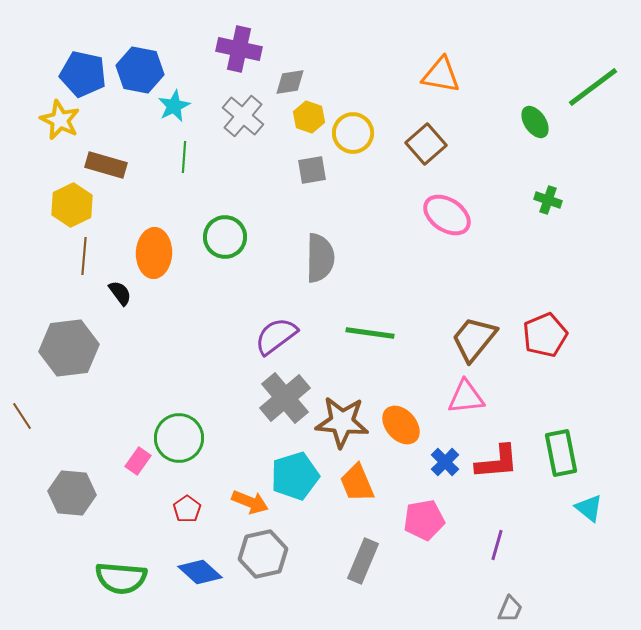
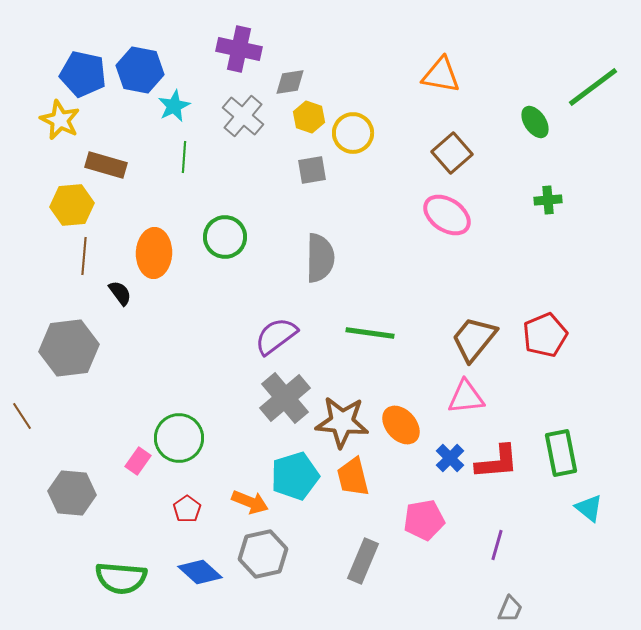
brown square at (426, 144): moved 26 px right, 9 px down
green cross at (548, 200): rotated 24 degrees counterclockwise
yellow hexagon at (72, 205): rotated 21 degrees clockwise
blue cross at (445, 462): moved 5 px right, 4 px up
orange trapezoid at (357, 483): moved 4 px left, 6 px up; rotated 9 degrees clockwise
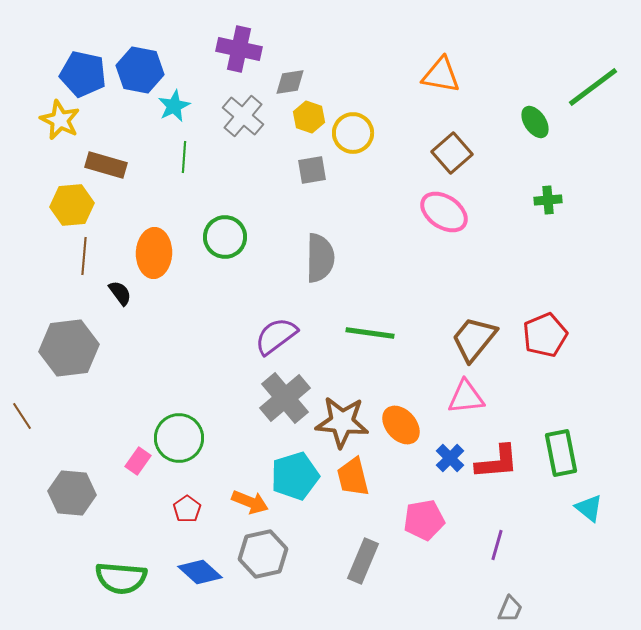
pink ellipse at (447, 215): moved 3 px left, 3 px up
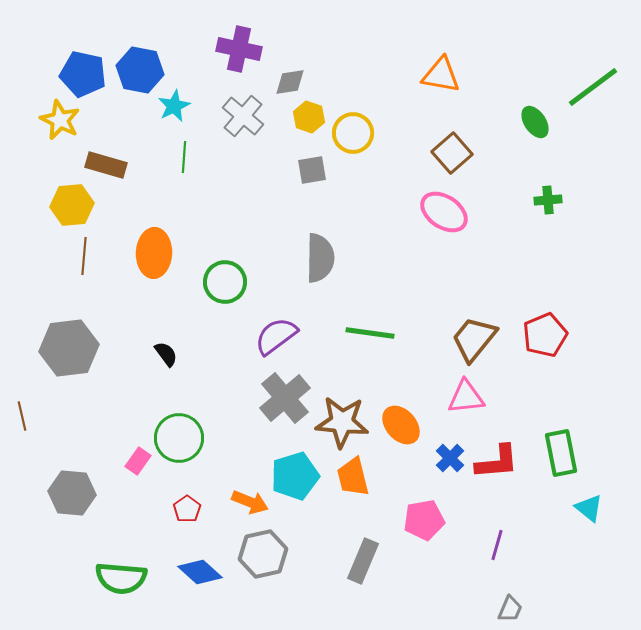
green circle at (225, 237): moved 45 px down
black semicircle at (120, 293): moved 46 px right, 61 px down
brown line at (22, 416): rotated 20 degrees clockwise
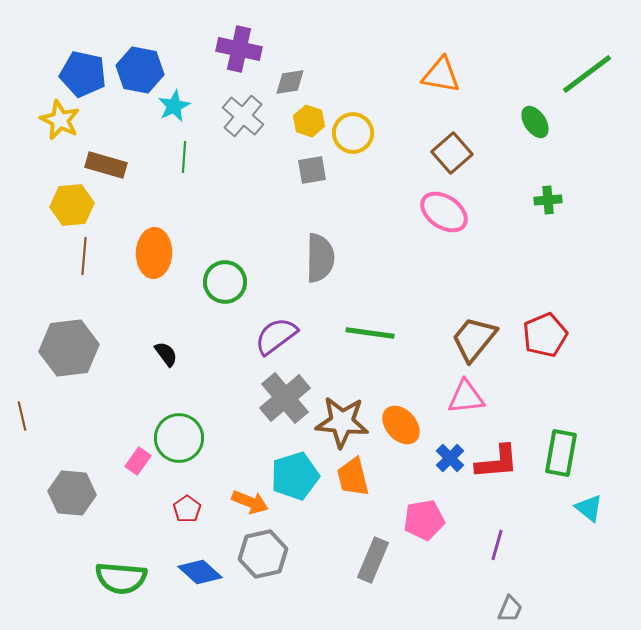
green line at (593, 87): moved 6 px left, 13 px up
yellow hexagon at (309, 117): moved 4 px down
green rectangle at (561, 453): rotated 21 degrees clockwise
gray rectangle at (363, 561): moved 10 px right, 1 px up
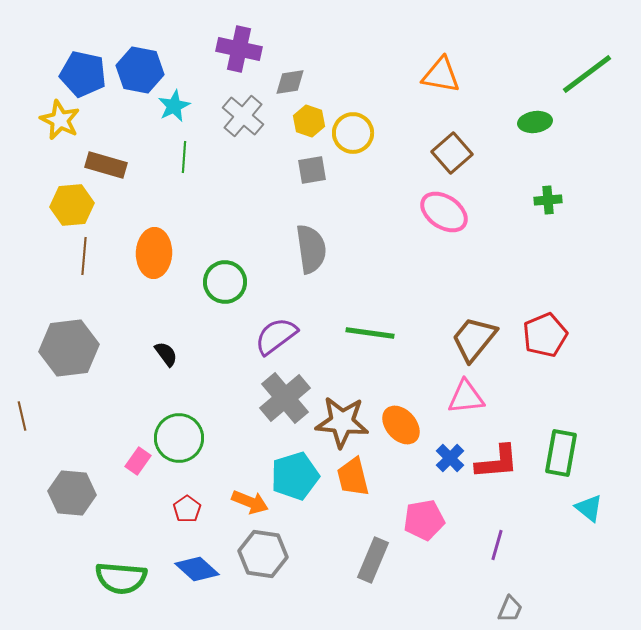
green ellipse at (535, 122): rotated 64 degrees counterclockwise
gray semicircle at (320, 258): moved 9 px left, 9 px up; rotated 9 degrees counterclockwise
gray hexagon at (263, 554): rotated 21 degrees clockwise
blue diamond at (200, 572): moved 3 px left, 3 px up
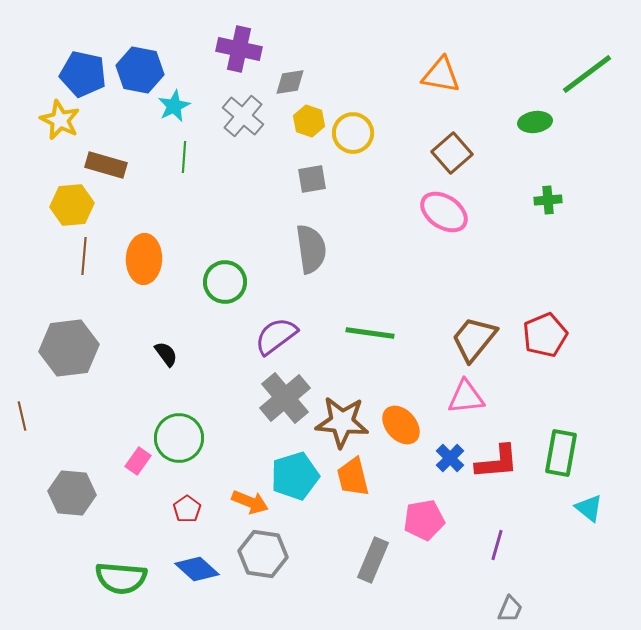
gray square at (312, 170): moved 9 px down
orange ellipse at (154, 253): moved 10 px left, 6 px down
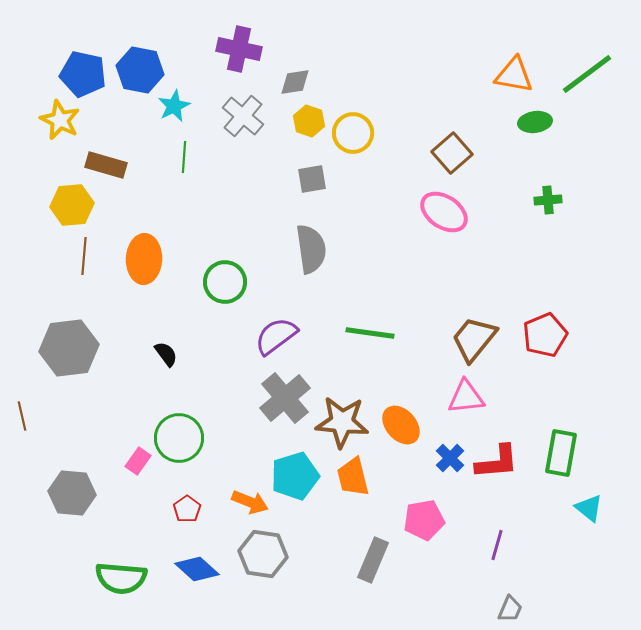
orange triangle at (441, 75): moved 73 px right
gray diamond at (290, 82): moved 5 px right
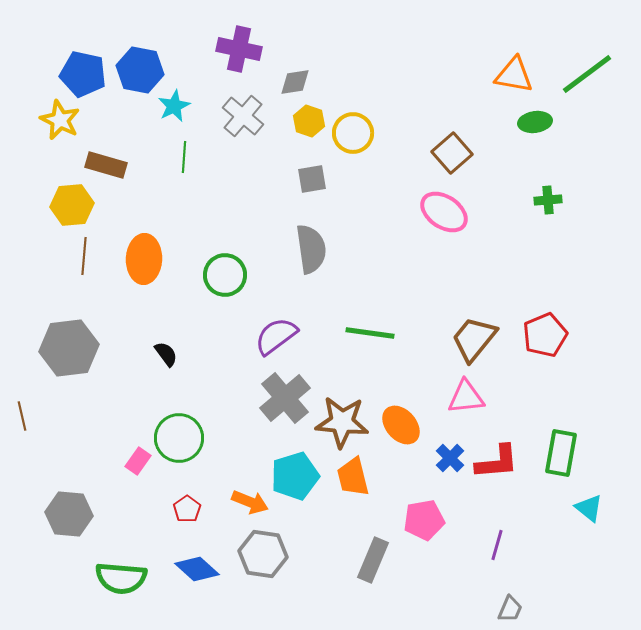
green circle at (225, 282): moved 7 px up
gray hexagon at (72, 493): moved 3 px left, 21 px down
